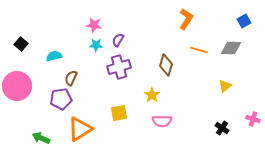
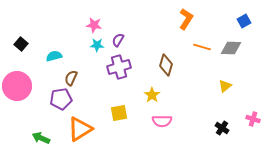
cyan star: moved 1 px right
orange line: moved 3 px right, 3 px up
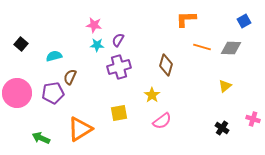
orange L-shape: rotated 125 degrees counterclockwise
brown semicircle: moved 1 px left, 1 px up
pink circle: moved 7 px down
purple pentagon: moved 8 px left, 6 px up
pink semicircle: rotated 36 degrees counterclockwise
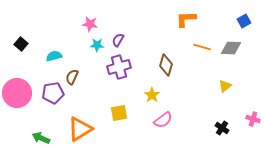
pink star: moved 4 px left, 1 px up
brown semicircle: moved 2 px right
pink semicircle: moved 1 px right, 1 px up
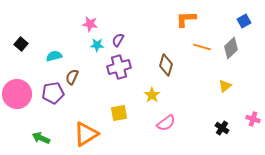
gray diamond: rotated 45 degrees counterclockwise
pink circle: moved 1 px down
pink semicircle: moved 3 px right, 3 px down
orange triangle: moved 6 px right, 5 px down
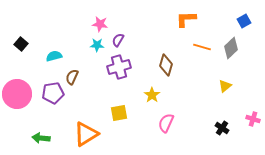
pink star: moved 10 px right
pink semicircle: rotated 150 degrees clockwise
green arrow: rotated 18 degrees counterclockwise
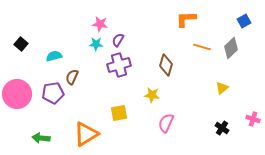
cyan star: moved 1 px left, 1 px up
purple cross: moved 2 px up
yellow triangle: moved 3 px left, 2 px down
yellow star: rotated 28 degrees counterclockwise
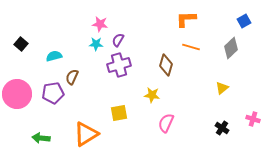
orange line: moved 11 px left
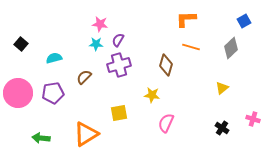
cyan semicircle: moved 2 px down
brown semicircle: moved 12 px right; rotated 21 degrees clockwise
pink circle: moved 1 px right, 1 px up
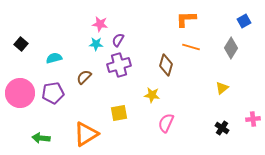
gray diamond: rotated 15 degrees counterclockwise
pink circle: moved 2 px right
pink cross: rotated 24 degrees counterclockwise
